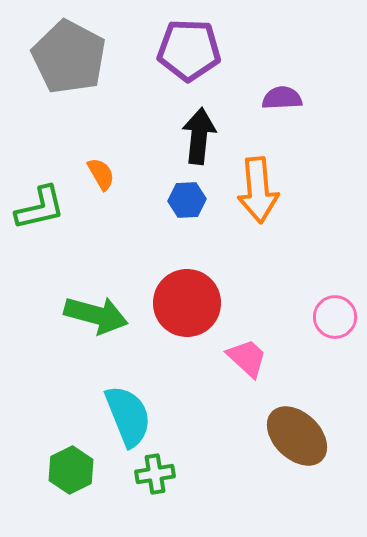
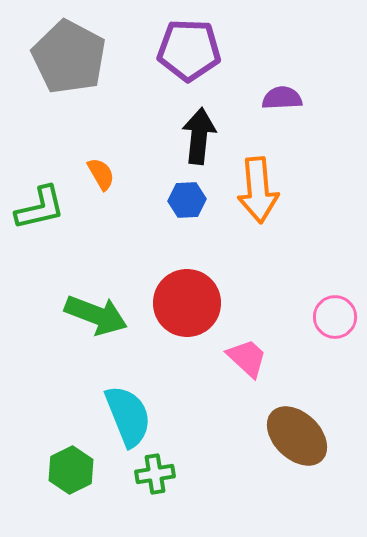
green arrow: rotated 6 degrees clockwise
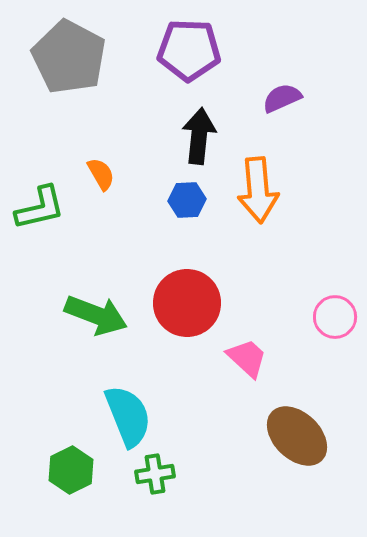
purple semicircle: rotated 21 degrees counterclockwise
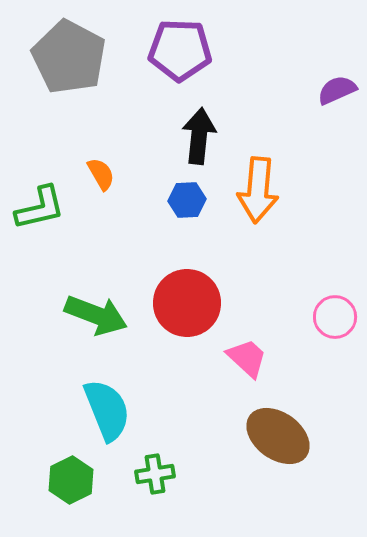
purple pentagon: moved 9 px left
purple semicircle: moved 55 px right, 8 px up
orange arrow: rotated 10 degrees clockwise
cyan semicircle: moved 21 px left, 6 px up
brown ellipse: moved 19 px left; rotated 8 degrees counterclockwise
green hexagon: moved 10 px down
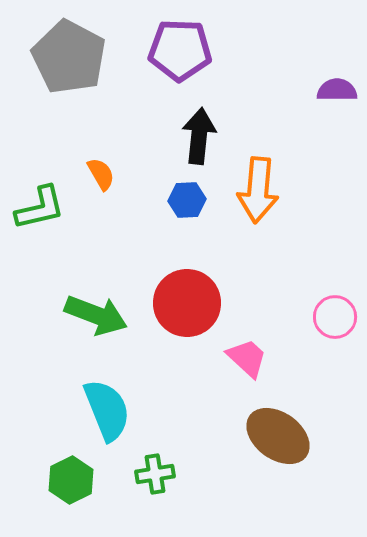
purple semicircle: rotated 24 degrees clockwise
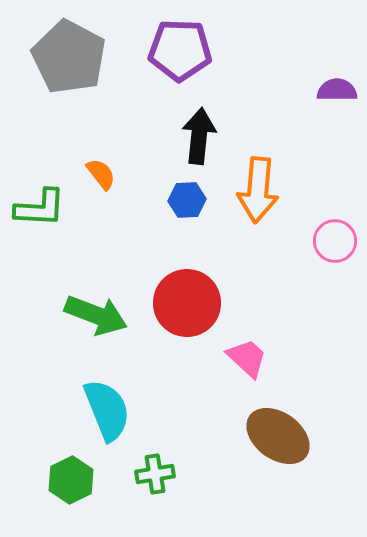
orange semicircle: rotated 8 degrees counterclockwise
green L-shape: rotated 16 degrees clockwise
pink circle: moved 76 px up
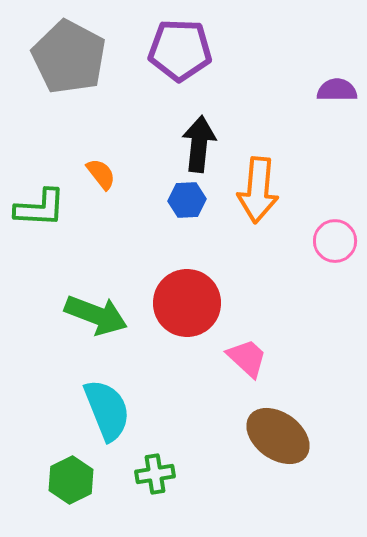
black arrow: moved 8 px down
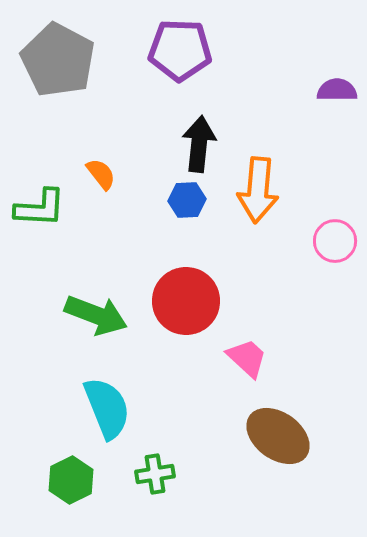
gray pentagon: moved 11 px left, 3 px down
red circle: moved 1 px left, 2 px up
cyan semicircle: moved 2 px up
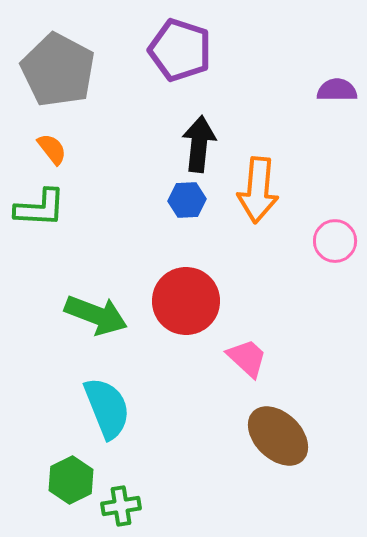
purple pentagon: rotated 16 degrees clockwise
gray pentagon: moved 10 px down
orange semicircle: moved 49 px left, 25 px up
brown ellipse: rotated 8 degrees clockwise
green cross: moved 34 px left, 32 px down
